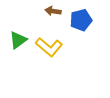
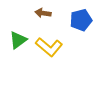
brown arrow: moved 10 px left, 2 px down
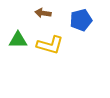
green triangle: rotated 36 degrees clockwise
yellow L-shape: moved 1 px right, 2 px up; rotated 24 degrees counterclockwise
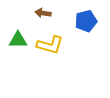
blue pentagon: moved 5 px right, 1 px down
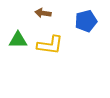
yellow L-shape: rotated 8 degrees counterclockwise
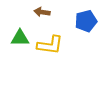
brown arrow: moved 1 px left, 1 px up
green triangle: moved 2 px right, 2 px up
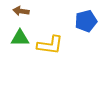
brown arrow: moved 21 px left, 1 px up
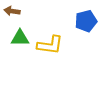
brown arrow: moved 9 px left
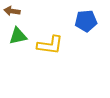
blue pentagon: rotated 10 degrees clockwise
green triangle: moved 2 px left, 2 px up; rotated 12 degrees counterclockwise
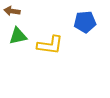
blue pentagon: moved 1 px left, 1 px down
